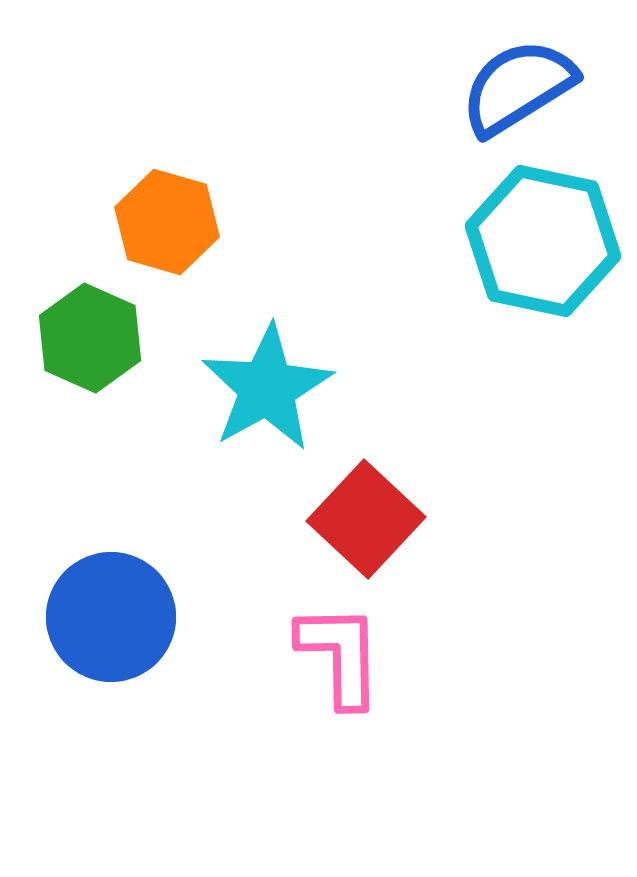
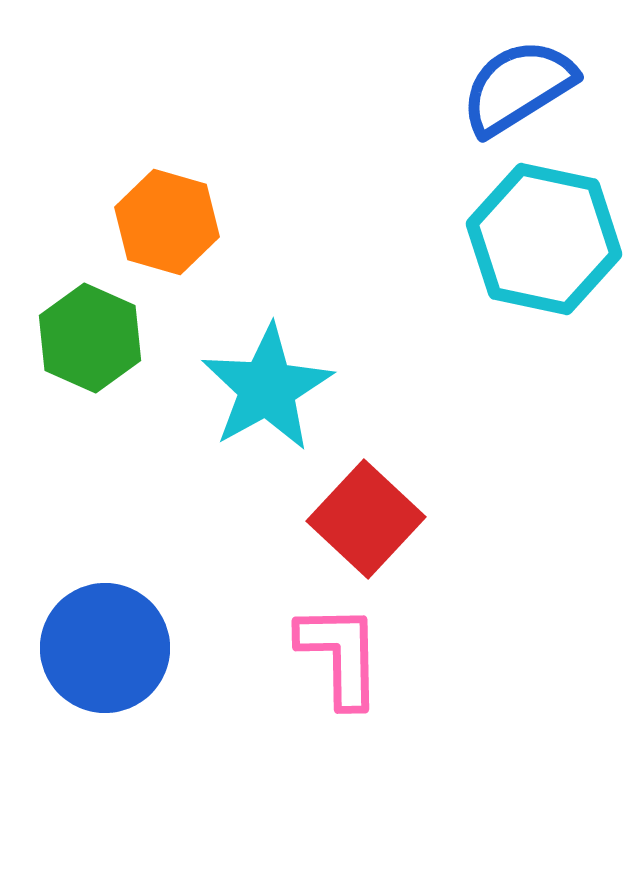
cyan hexagon: moved 1 px right, 2 px up
blue circle: moved 6 px left, 31 px down
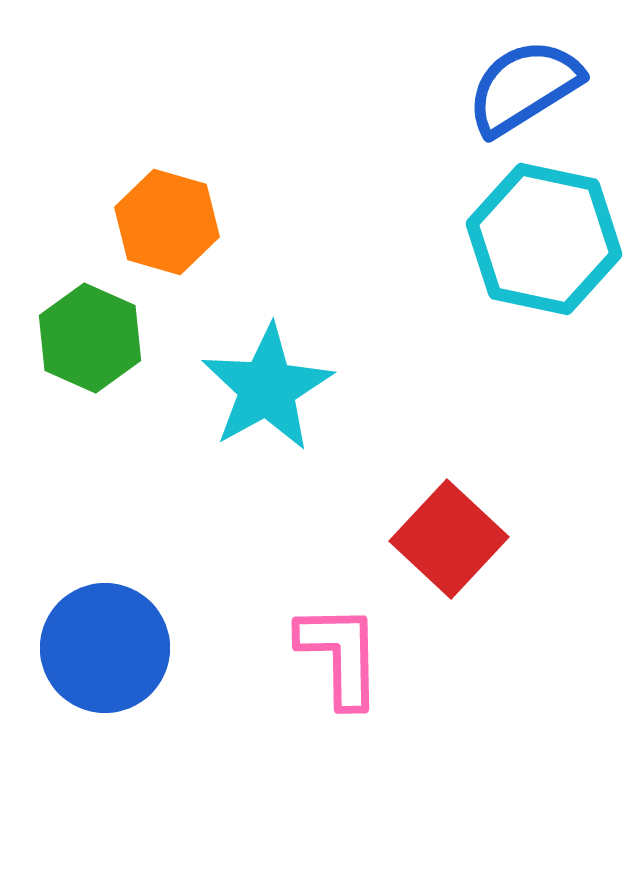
blue semicircle: moved 6 px right
red square: moved 83 px right, 20 px down
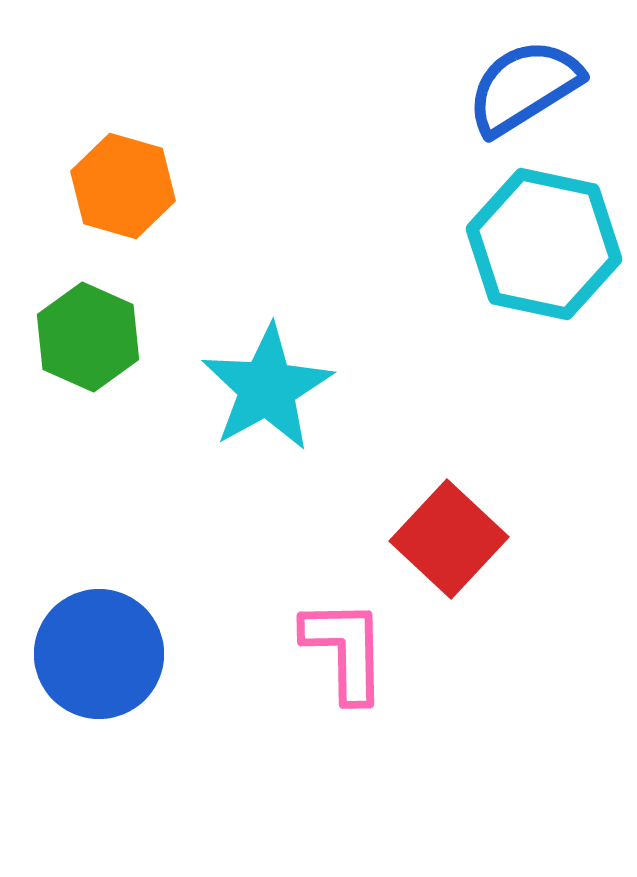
orange hexagon: moved 44 px left, 36 px up
cyan hexagon: moved 5 px down
green hexagon: moved 2 px left, 1 px up
blue circle: moved 6 px left, 6 px down
pink L-shape: moved 5 px right, 5 px up
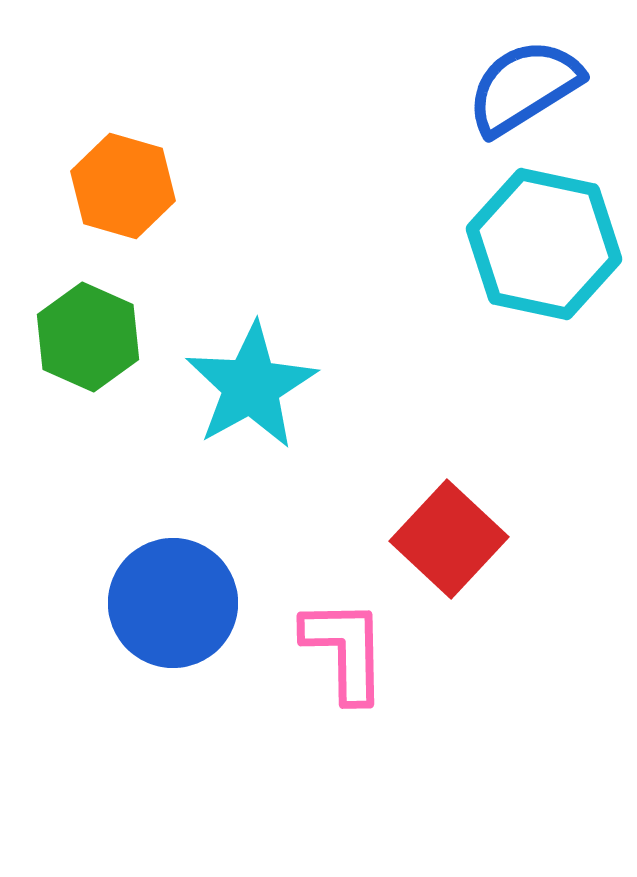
cyan star: moved 16 px left, 2 px up
blue circle: moved 74 px right, 51 px up
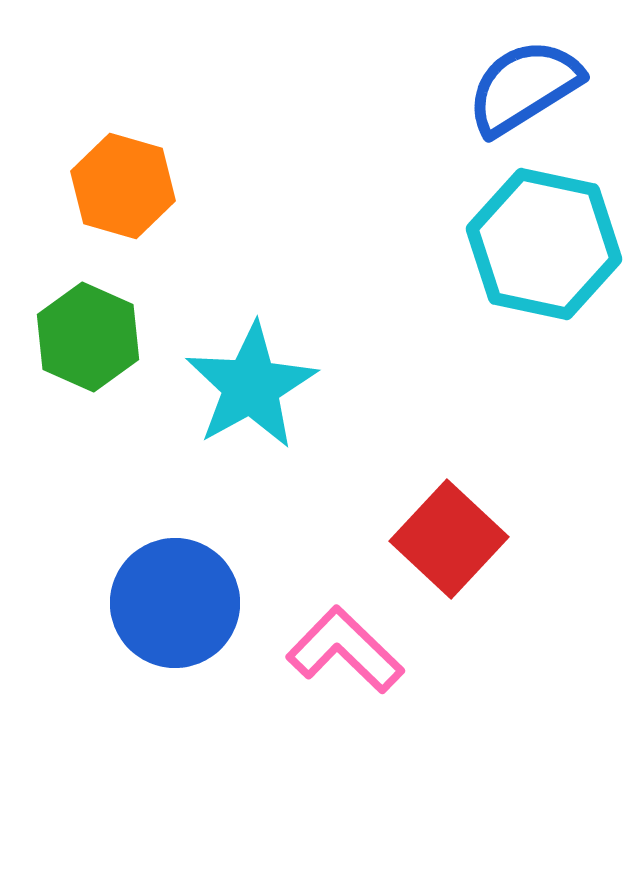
blue circle: moved 2 px right
pink L-shape: rotated 45 degrees counterclockwise
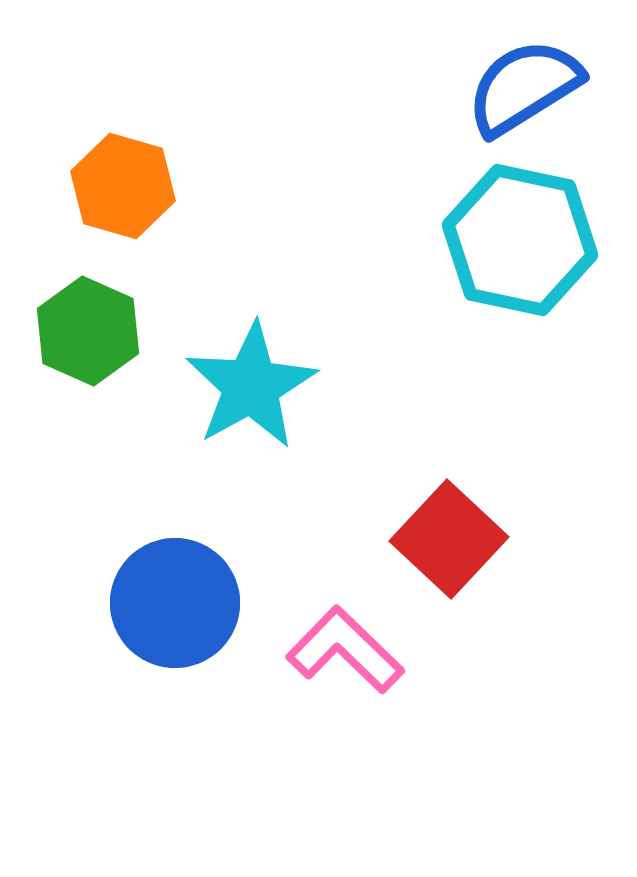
cyan hexagon: moved 24 px left, 4 px up
green hexagon: moved 6 px up
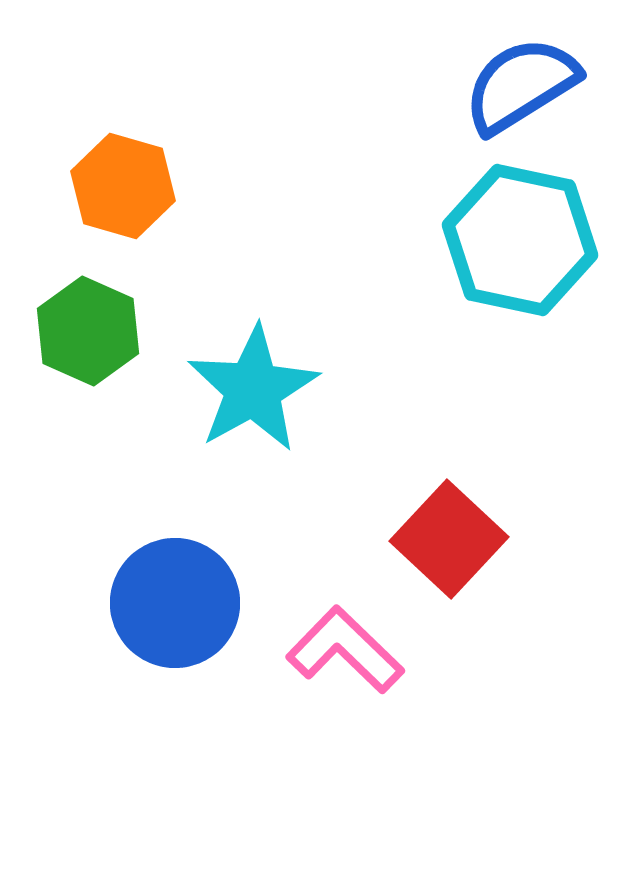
blue semicircle: moved 3 px left, 2 px up
cyan star: moved 2 px right, 3 px down
